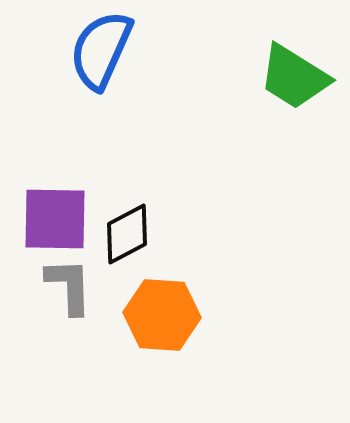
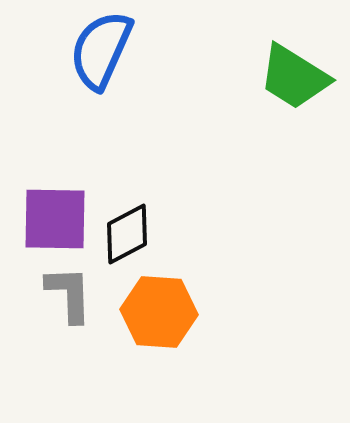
gray L-shape: moved 8 px down
orange hexagon: moved 3 px left, 3 px up
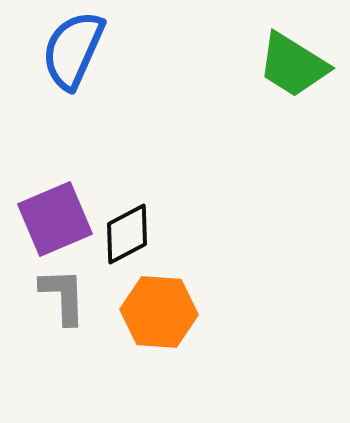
blue semicircle: moved 28 px left
green trapezoid: moved 1 px left, 12 px up
purple square: rotated 24 degrees counterclockwise
gray L-shape: moved 6 px left, 2 px down
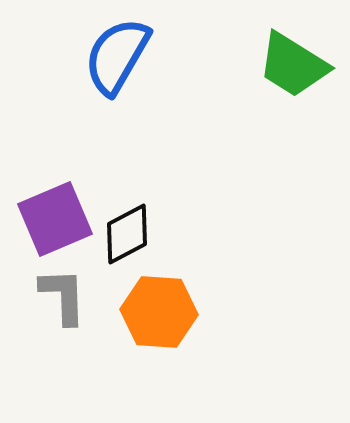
blue semicircle: moved 44 px right, 6 px down; rotated 6 degrees clockwise
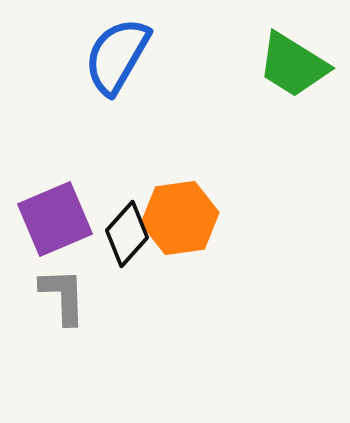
black diamond: rotated 20 degrees counterclockwise
orange hexagon: moved 21 px right, 94 px up; rotated 12 degrees counterclockwise
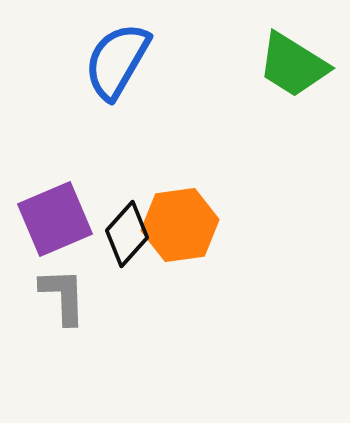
blue semicircle: moved 5 px down
orange hexagon: moved 7 px down
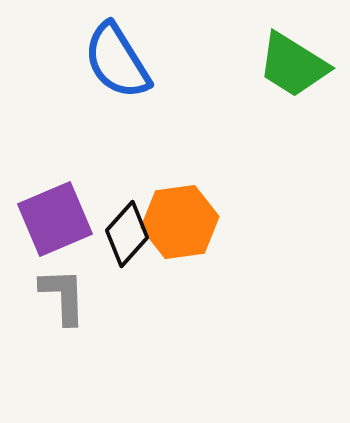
blue semicircle: rotated 62 degrees counterclockwise
orange hexagon: moved 3 px up
